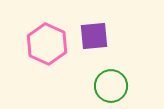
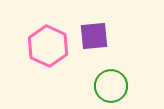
pink hexagon: moved 1 px right, 2 px down
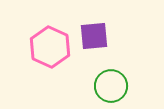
pink hexagon: moved 2 px right, 1 px down
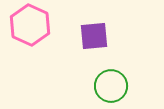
pink hexagon: moved 20 px left, 22 px up
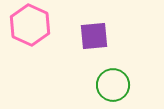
green circle: moved 2 px right, 1 px up
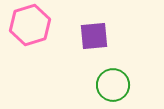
pink hexagon: rotated 18 degrees clockwise
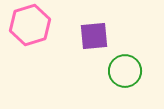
green circle: moved 12 px right, 14 px up
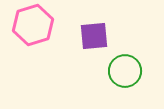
pink hexagon: moved 3 px right
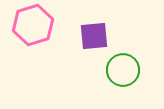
green circle: moved 2 px left, 1 px up
